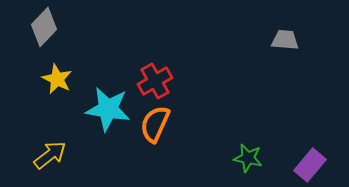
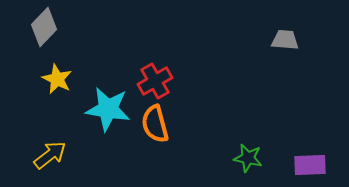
orange semicircle: rotated 39 degrees counterclockwise
purple rectangle: rotated 48 degrees clockwise
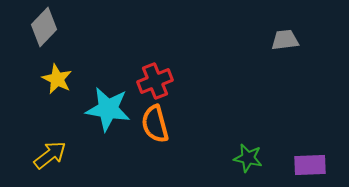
gray trapezoid: rotated 12 degrees counterclockwise
red cross: rotated 8 degrees clockwise
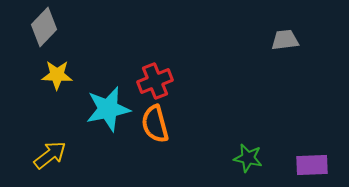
yellow star: moved 4 px up; rotated 24 degrees counterclockwise
cyan star: rotated 21 degrees counterclockwise
purple rectangle: moved 2 px right
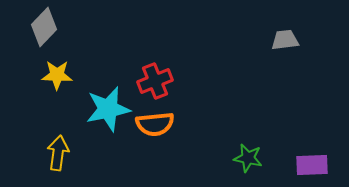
orange semicircle: rotated 81 degrees counterclockwise
yellow arrow: moved 8 px right, 2 px up; rotated 44 degrees counterclockwise
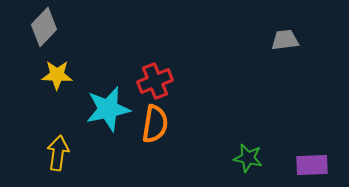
orange semicircle: rotated 75 degrees counterclockwise
